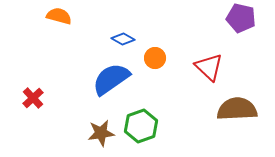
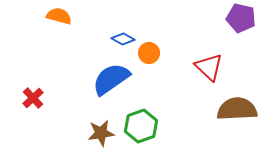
orange circle: moved 6 px left, 5 px up
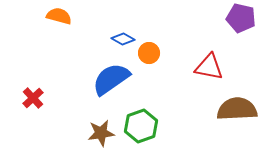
red triangle: rotated 32 degrees counterclockwise
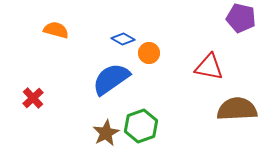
orange semicircle: moved 3 px left, 14 px down
brown star: moved 5 px right; rotated 20 degrees counterclockwise
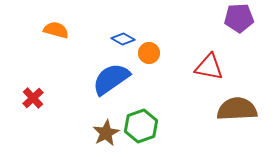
purple pentagon: moved 2 px left; rotated 16 degrees counterclockwise
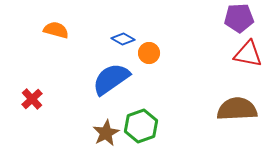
red triangle: moved 39 px right, 13 px up
red cross: moved 1 px left, 1 px down
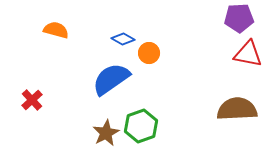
red cross: moved 1 px down
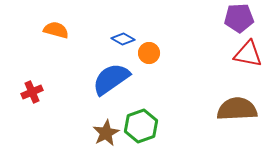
red cross: moved 8 px up; rotated 20 degrees clockwise
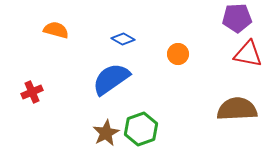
purple pentagon: moved 2 px left
orange circle: moved 29 px right, 1 px down
green hexagon: moved 3 px down
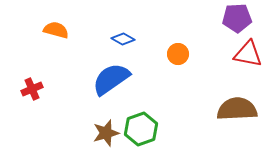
red cross: moved 3 px up
brown star: rotated 12 degrees clockwise
